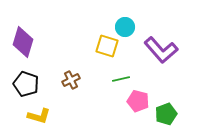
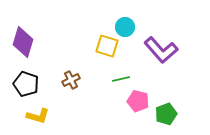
yellow L-shape: moved 1 px left
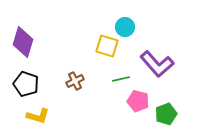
purple L-shape: moved 4 px left, 14 px down
brown cross: moved 4 px right, 1 px down
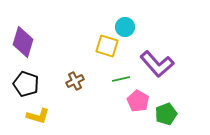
pink pentagon: rotated 15 degrees clockwise
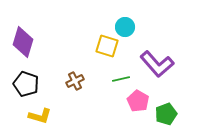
yellow L-shape: moved 2 px right
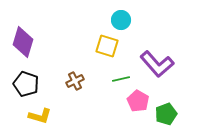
cyan circle: moved 4 px left, 7 px up
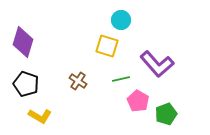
brown cross: moved 3 px right; rotated 30 degrees counterclockwise
yellow L-shape: rotated 15 degrees clockwise
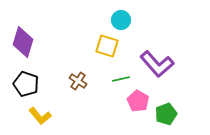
yellow L-shape: rotated 20 degrees clockwise
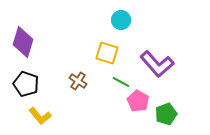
yellow square: moved 7 px down
green line: moved 3 px down; rotated 42 degrees clockwise
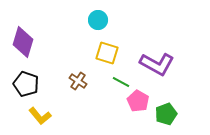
cyan circle: moved 23 px left
purple L-shape: rotated 20 degrees counterclockwise
